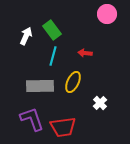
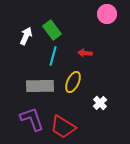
red trapezoid: rotated 40 degrees clockwise
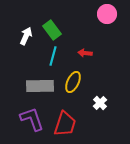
red trapezoid: moved 2 px right, 3 px up; rotated 104 degrees counterclockwise
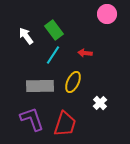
green rectangle: moved 2 px right
white arrow: rotated 60 degrees counterclockwise
cyan line: moved 1 px up; rotated 18 degrees clockwise
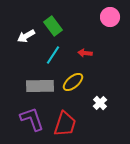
pink circle: moved 3 px right, 3 px down
green rectangle: moved 1 px left, 4 px up
white arrow: rotated 84 degrees counterclockwise
yellow ellipse: rotated 25 degrees clockwise
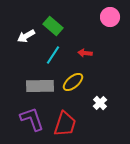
green rectangle: rotated 12 degrees counterclockwise
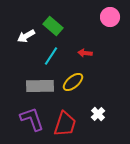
cyan line: moved 2 px left, 1 px down
white cross: moved 2 px left, 11 px down
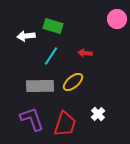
pink circle: moved 7 px right, 2 px down
green rectangle: rotated 24 degrees counterclockwise
white arrow: rotated 24 degrees clockwise
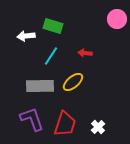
white cross: moved 13 px down
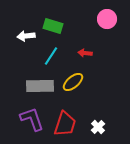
pink circle: moved 10 px left
